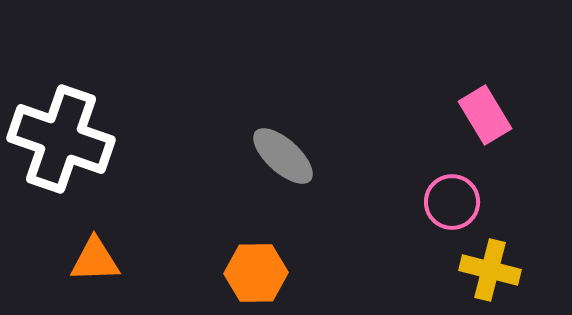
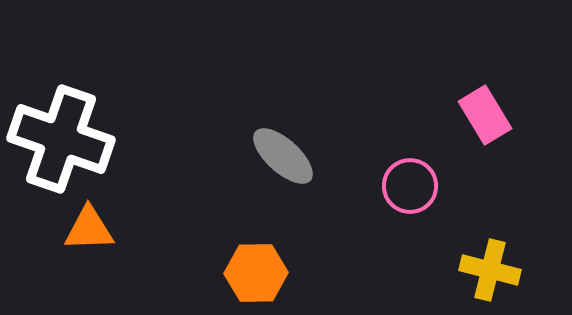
pink circle: moved 42 px left, 16 px up
orange triangle: moved 6 px left, 31 px up
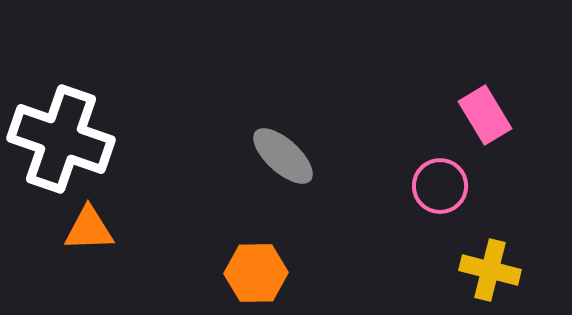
pink circle: moved 30 px right
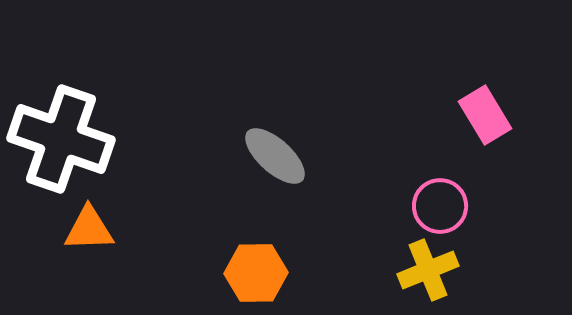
gray ellipse: moved 8 px left
pink circle: moved 20 px down
yellow cross: moved 62 px left; rotated 36 degrees counterclockwise
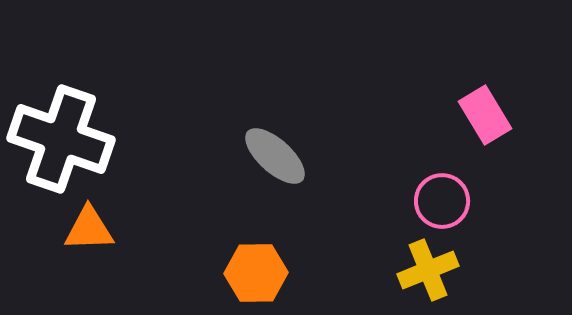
pink circle: moved 2 px right, 5 px up
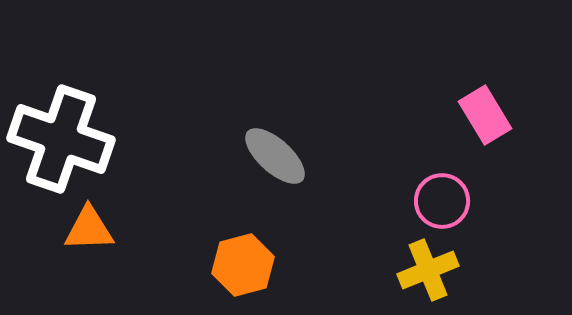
orange hexagon: moved 13 px left, 8 px up; rotated 14 degrees counterclockwise
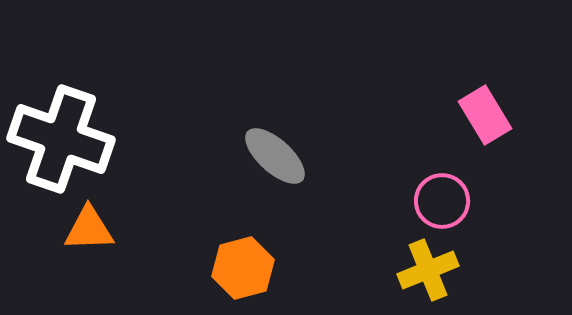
orange hexagon: moved 3 px down
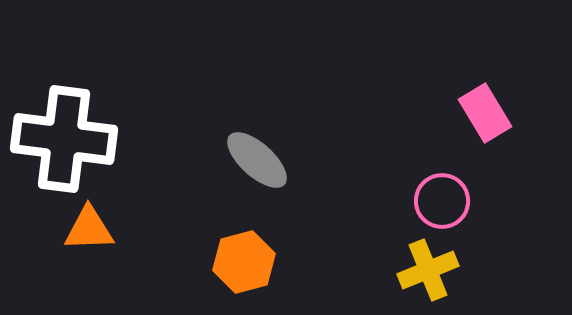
pink rectangle: moved 2 px up
white cross: moved 3 px right; rotated 12 degrees counterclockwise
gray ellipse: moved 18 px left, 4 px down
orange hexagon: moved 1 px right, 6 px up
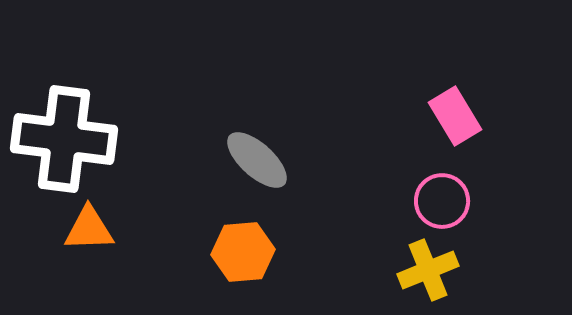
pink rectangle: moved 30 px left, 3 px down
orange hexagon: moved 1 px left, 10 px up; rotated 10 degrees clockwise
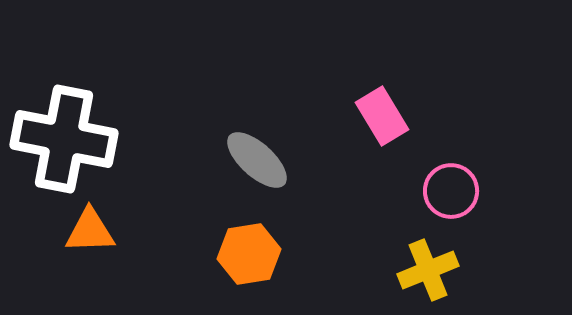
pink rectangle: moved 73 px left
white cross: rotated 4 degrees clockwise
pink circle: moved 9 px right, 10 px up
orange triangle: moved 1 px right, 2 px down
orange hexagon: moved 6 px right, 2 px down; rotated 4 degrees counterclockwise
